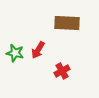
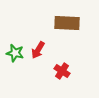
red cross: rotated 28 degrees counterclockwise
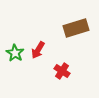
brown rectangle: moved 9 px right, 5 px down; rotated 20 degrees counterclockwise
green star: rotated 18 degrees clockwise
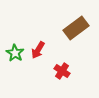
brown rectangle: rotated 20 degrees counterclockwise
